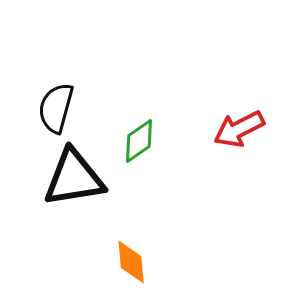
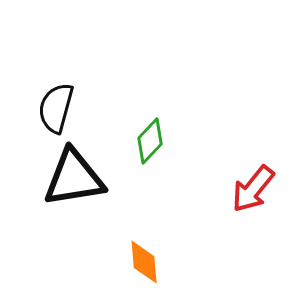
red arrow: moved 14 px right, 60 px down; rotated 24 degrees counterclockwise
green diamond: moved 11 px right; rotated 12 degrees counterclockwise
orange diamond: moved 13 px right
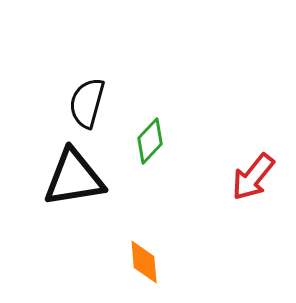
black semicircle: moved 31 px right, 5 px up
red arrow: moved 12 px up
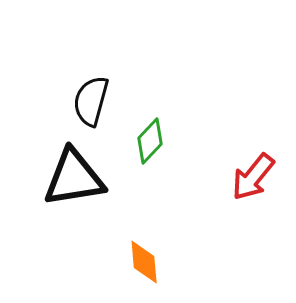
black semicircle: moved 4 px right, 2 px up
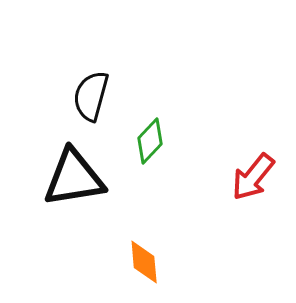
black semicircle: moved 5 px up
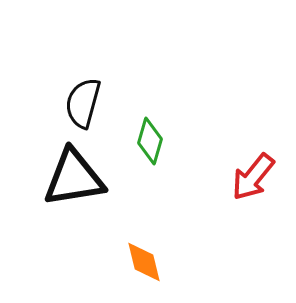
black semicircle: moved 8 px left, 7 px down
green diamond: rotated 27 degrees counterclockwise
orange diamond: rotated 9 degrees counterclockwise
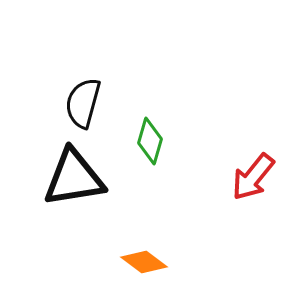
orange diamond: rotated 39 degrees counterclockwise
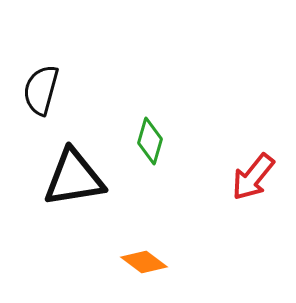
black semicircle: moved 42 px left, 13 px up
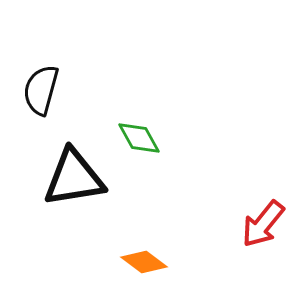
green diamond: moved 11 px left, 3 px up; rotated 45 degrees counterclockwise
red arrow: moved 10 px right, 47 px down
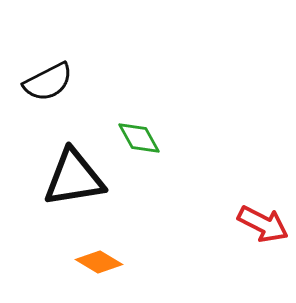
black semicircle: moved 7 px right, 8 px up; rotated 132 degrees counterclockwise
red arrow: rotated 102 degrees counterclockwise
orange diamond: moved 45 px left; rotated 6 degrees counterclockwise
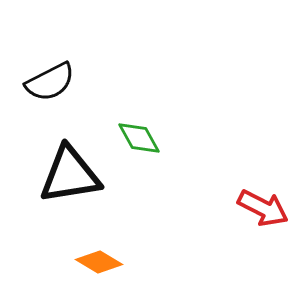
black semicircle: moved 2 px right
black triangle: moved 4 px left, 3 px up
red arrow: moved 16 px up
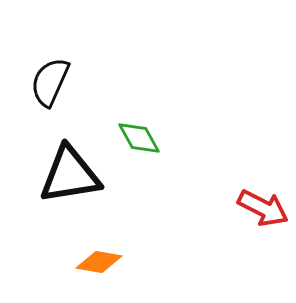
black semicircle: rotated 141 degrees clockwise
orange diamond: rotated 21 degrees counterclockwise
